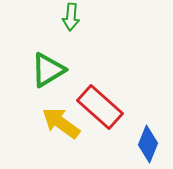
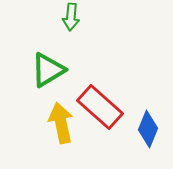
yellow arrow: rotated 42 degrees clockwise
blue diamond: moved 15 px up
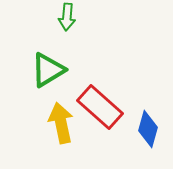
green arrow: moved 4 px left
blue diamond: rotated 6 degrees counterclockwise
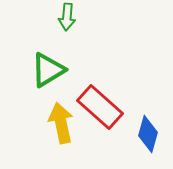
blue diamond: moved 5 px down
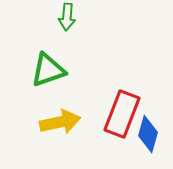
green triangle: rotated 12 degrees clockwise
red rectangle: moved 22 px right, 7 px down; rotated 69 degrees clockwise
yellow arrow: moved 1 px left, 1 px up; rotated 90 degrees clockwise
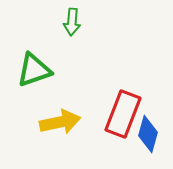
green arrow: moved 5 px right, 5 px down
green triangle: moved 14 px left
red rectangle: moved 1 px right
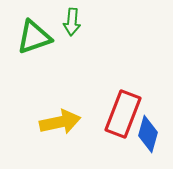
green triangle: moved 33 px up
